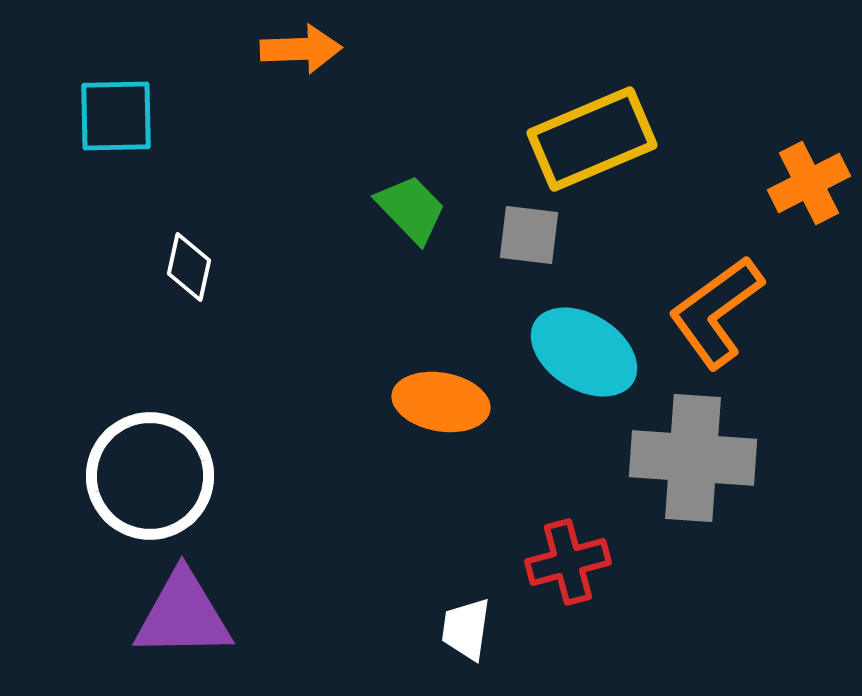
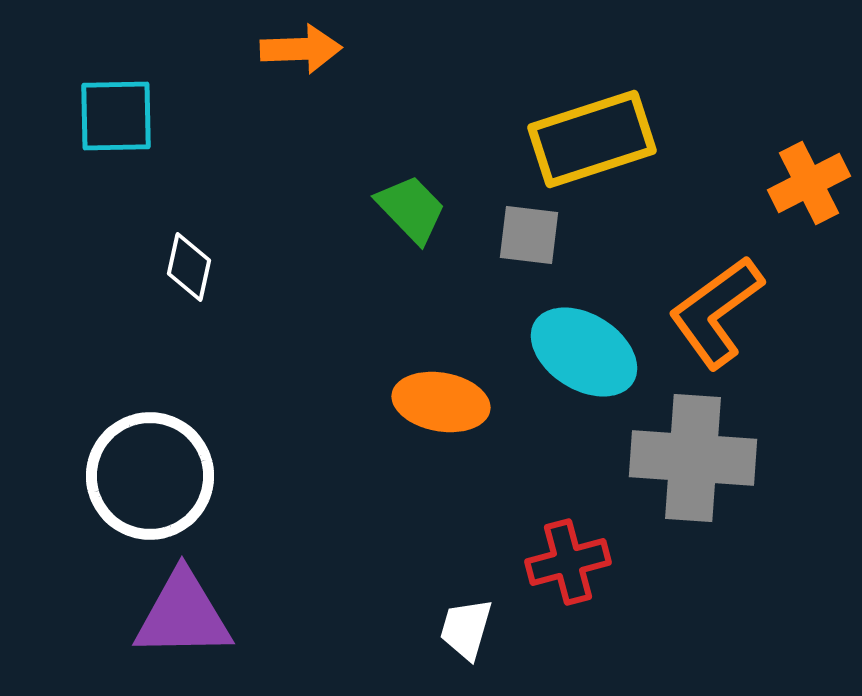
yellow rectangle: rotated 5 degrees clockwise
white trapezoid: rotated 8 degrees clockwise
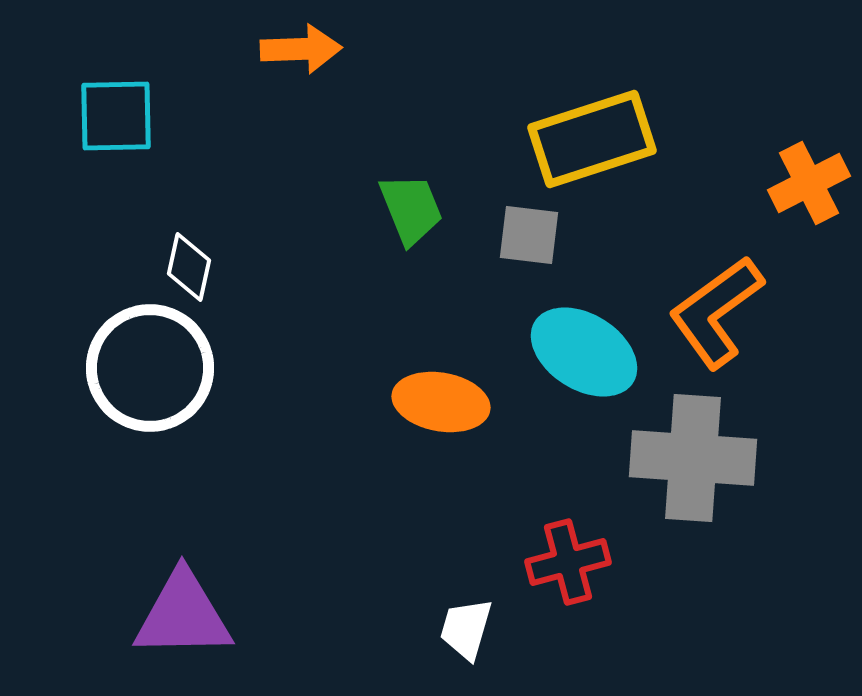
green trapezoid: rotated 22 degrees clockwise
white circle: moved 108 px up
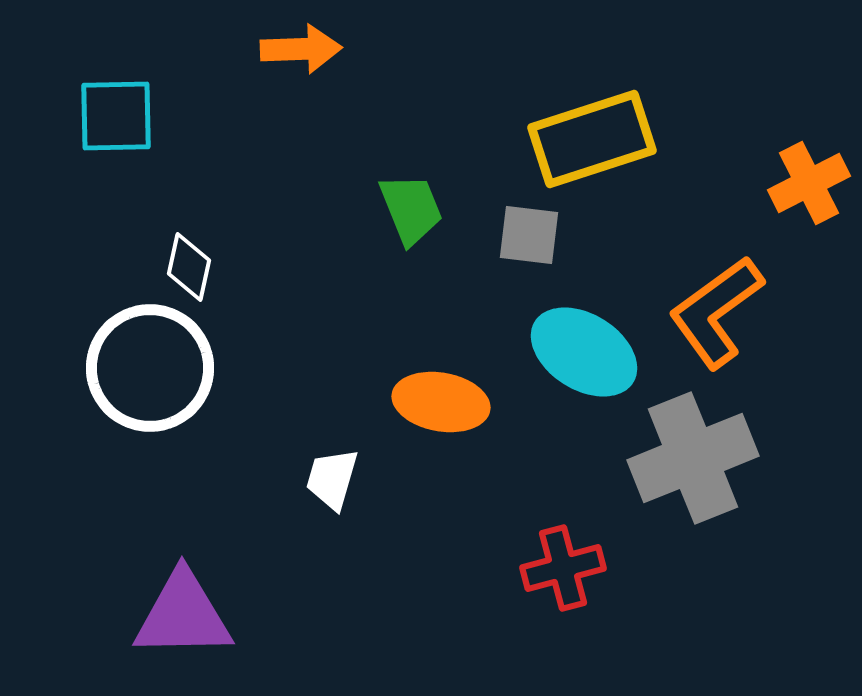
gray cross: rotated 26 degrees counterclockwise
red cross: moved 5 px left, 6 px down
white trapezoid: moved 134 px left, 150 px up
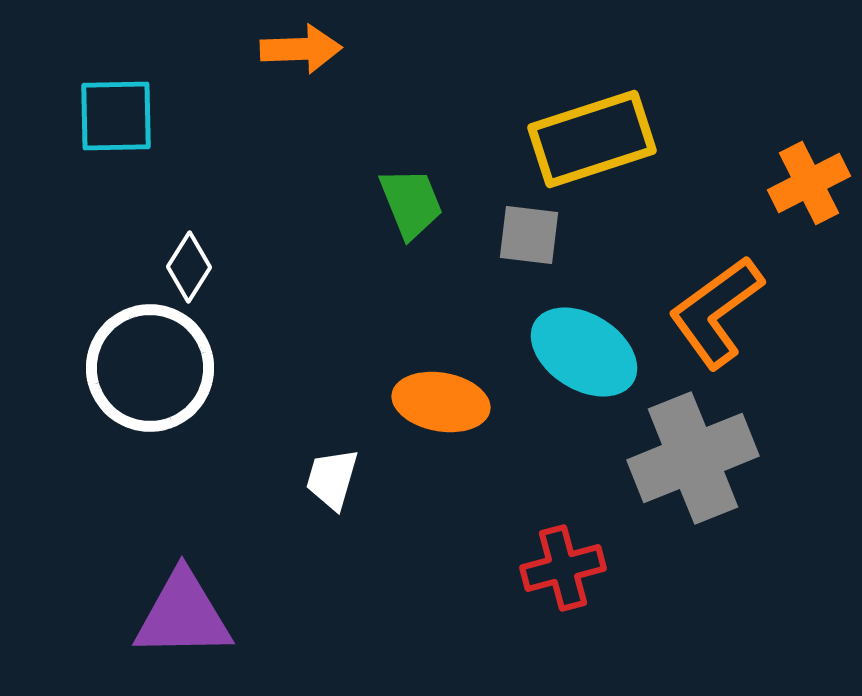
green trapezoid: moved 6 px up
white diamond: rotated 20 degrees clockwise
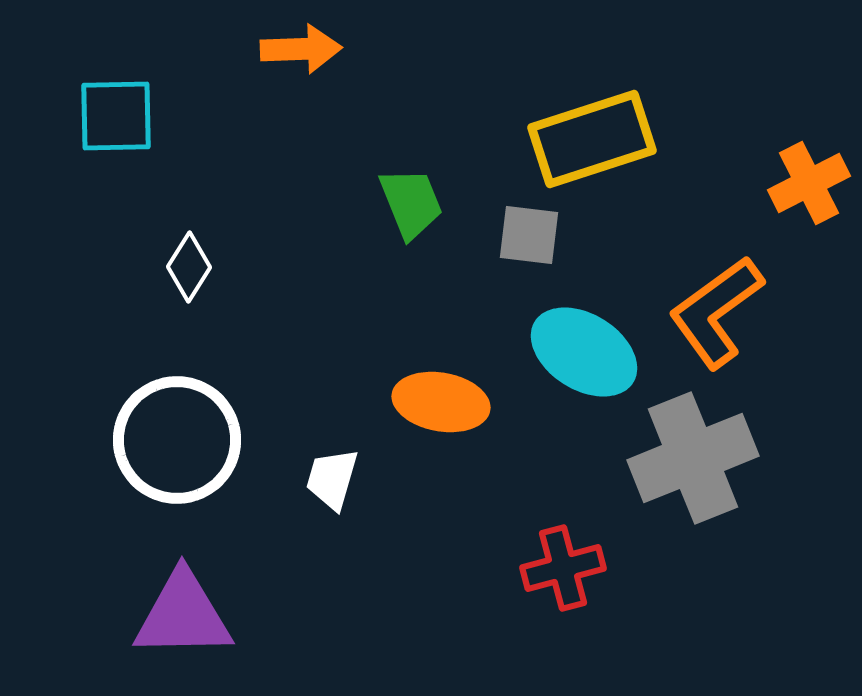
white circle: moved 27 px right, 72 px down
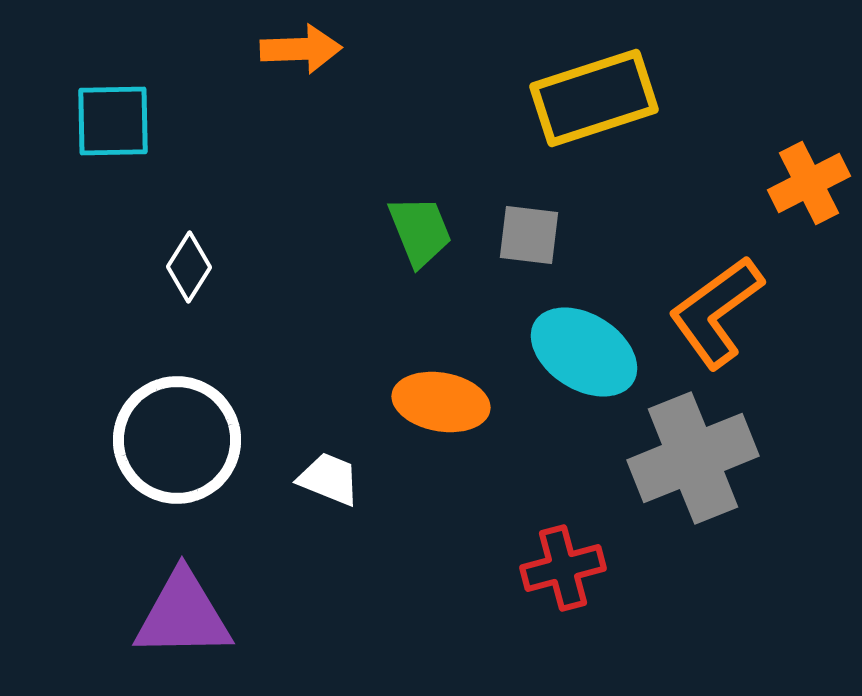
cyan square: moved 3 px left, 5 px down
yellow rectangle: moved 2 px right, 41 px up
green trapezoid: moved 9 px right, 28 px down
white trapezoid: moved 3 px left; rotated 96 degrees clockwise
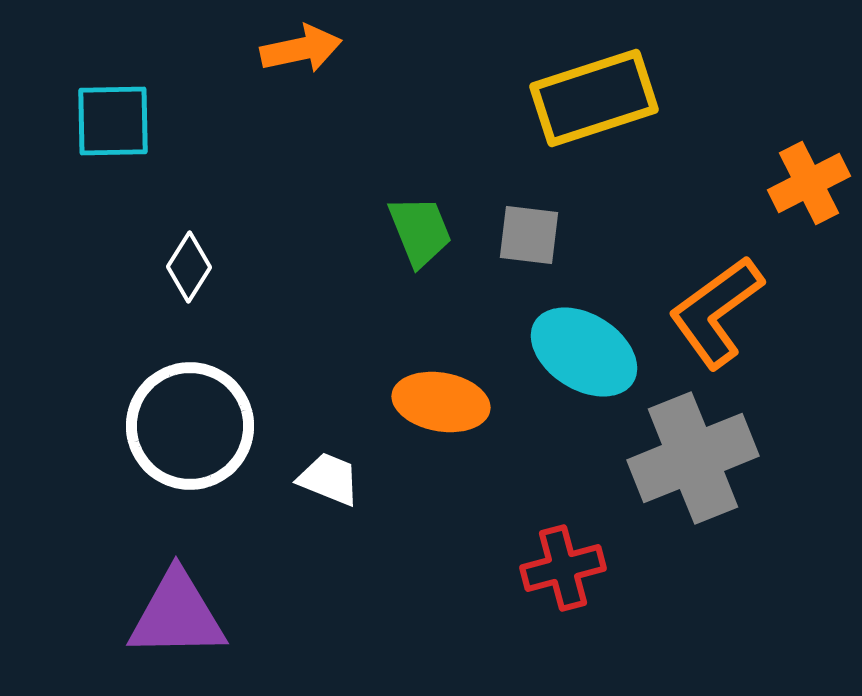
orange arrow: rotated 10 degrees counterclockwise
white circle: moved 13 px right, 14 px up
purple triangle: moved 6 px left
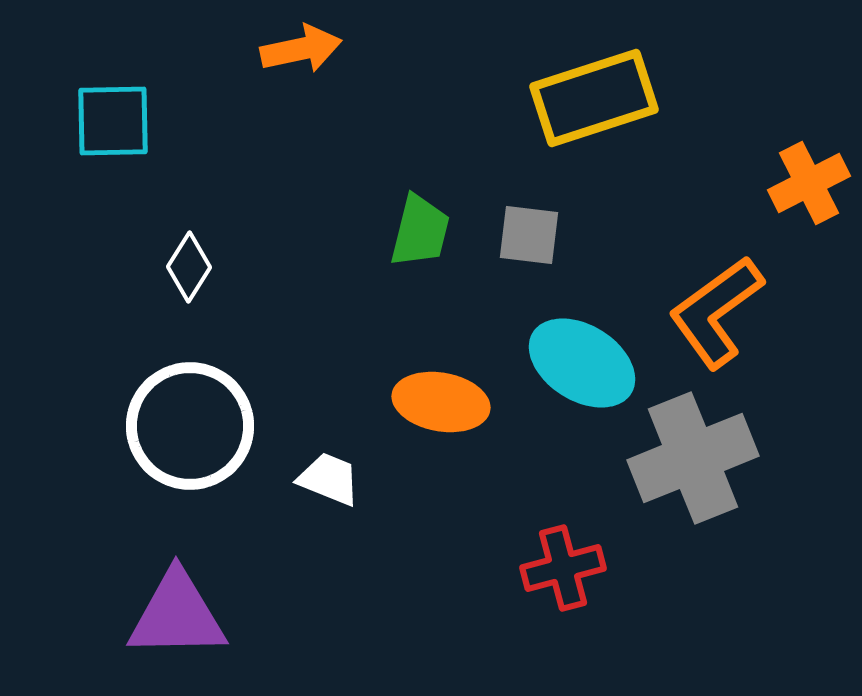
green trapezoid: rotated 36 degrees clockwise
cyan ellipse: moved 2 px left, 11 px down
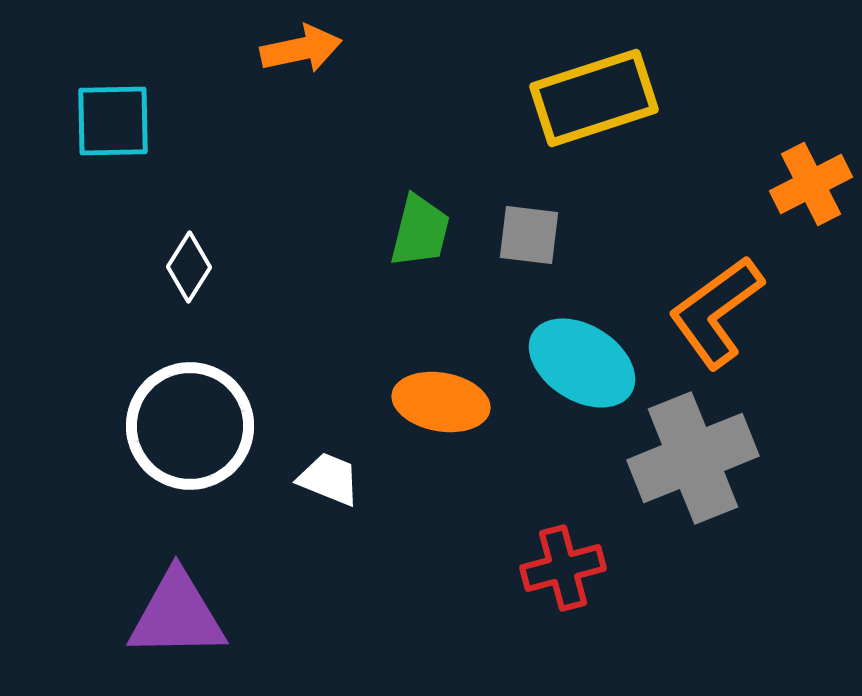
orange cross: moved 2 px right, 1 px down
